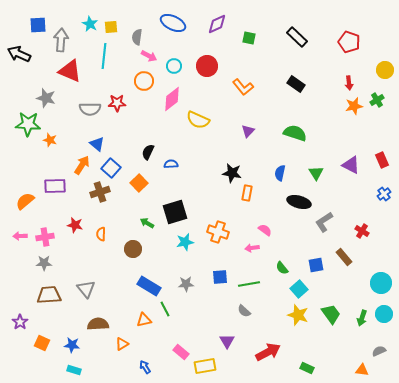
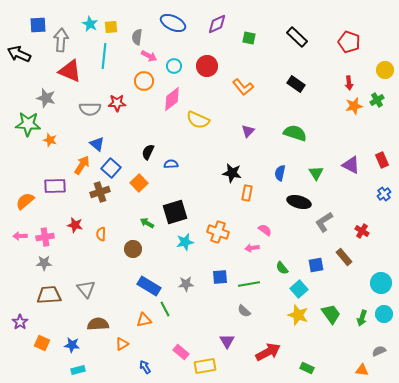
cyan rectangle at (74, 370): moved 4 px right; rotated 32 degrees counterclockwise
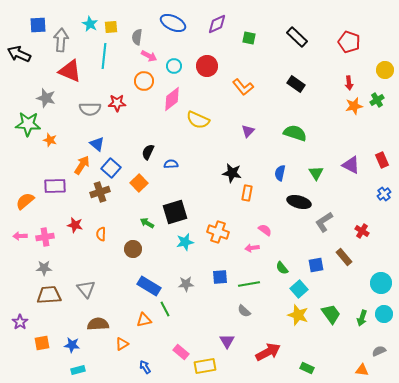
gray star at (44, 263): moved 5 px down
orange square at (42, 343): rotated 35 degrees counterclockwise
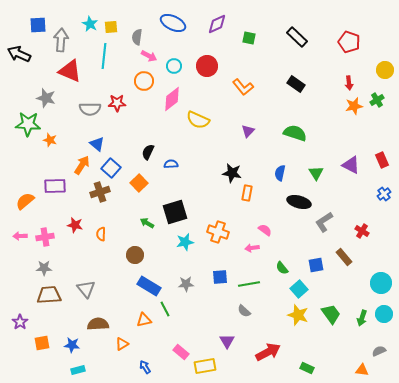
brown circle at (133, 249): moved 2 px right, 6 px down
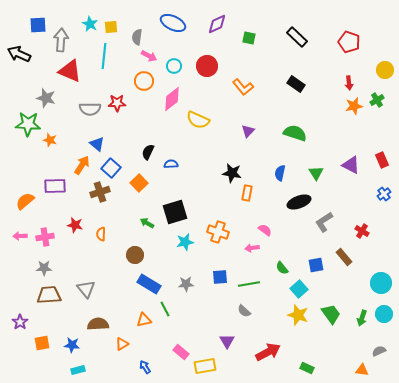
black ellipse at (299, 202): rotated 35 degrees counterclockwise
blue rectangle at (149, 286): moved 2 px up
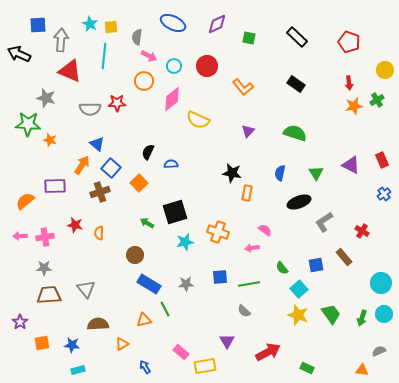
orange semicircle at (101, 234): moved 2 px left, 1 px up
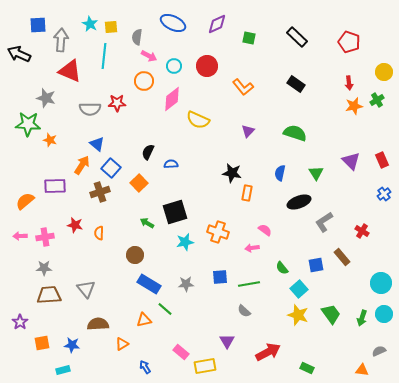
yellow circle at (385, 70): moved 1 px left, 2 px down
purple triangle at (351, 165): moved 4 px up; rotated 18 degrees clockwise
brown rectangle at (344, 257): moved 2 px left
green line at (165, 309): rotated 21 degrees counterclockwise
cyan rectangle at (78, 370): moved 15 px left
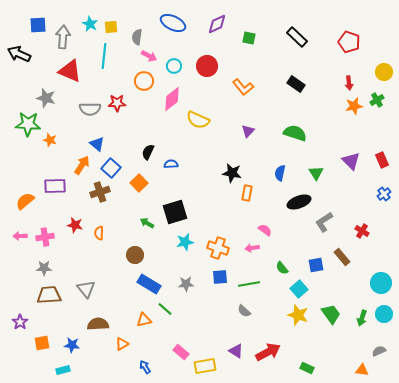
gray arrow at (61, 40): moved 2 px right, 3 px up
orange cross at (218, 232): moved 16 px down
purple triangle at (227, 341): moved 9 px right, 10 px down; rotated 28 degrees counterclockwise
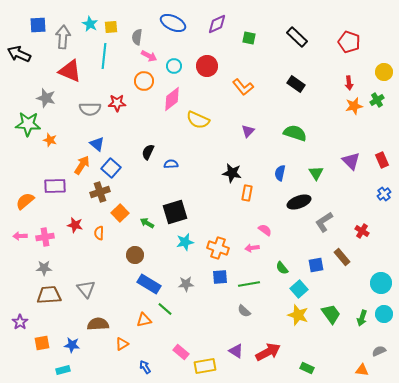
orange square at (139, 183): moved 19 px left, 30 px down
